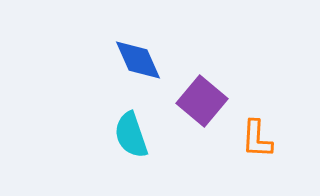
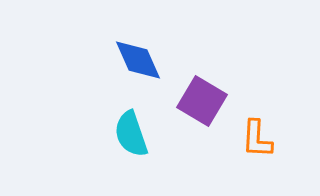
purple square: rotated 9 degrees counterclockwise
cyan semicircle: moved 1 px up
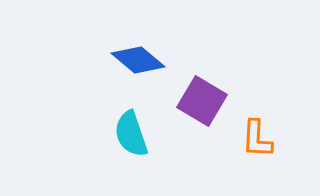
blue diamond: rotated 26 degrees counterclockwise
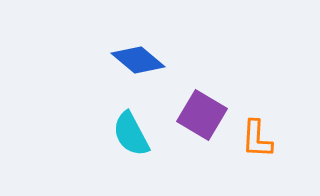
purple square: moved 14 px down
cyan semicircle: rotated 9 degrees counterclockwise
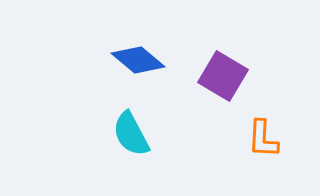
purple square: moved 21 px right, 39 px up
orange L-shape: moved 6 px right
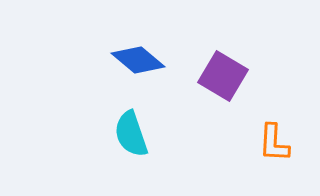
cyan semicircle: rotated 9 degrees clockwise
orange L-shape: moved 11 px right, 4 px down
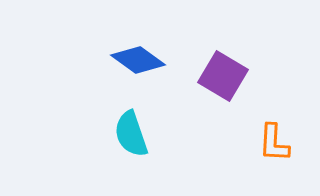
blue diamond: rotated 4 degrees counterclockwise
